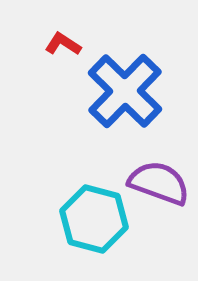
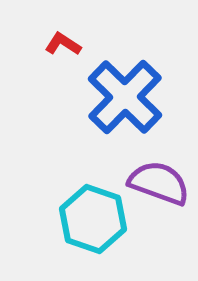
blue cross: moved 6 px down
cyan hexagon: moved 1 px left; rotated 4 degrees clockwise
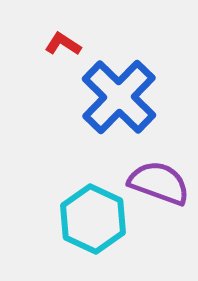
blue cross: moved 6 px left
cyan hexagon: rotated 6 degrees clockwise
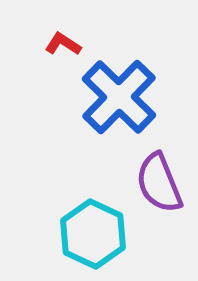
purple semicircle: rotated 132 degrees counterclockwise
cyan hexagon: moved 15 px down
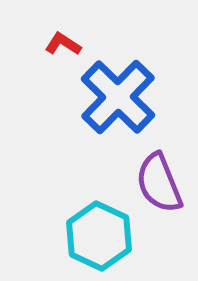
blue cross: moved 1 px left
cyan hexagon: moved 6 px right, 2 px down
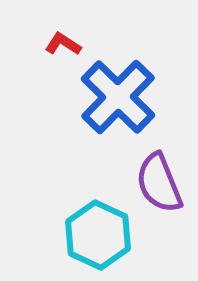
cyan hexagon: moved 1 px left, 1 px up
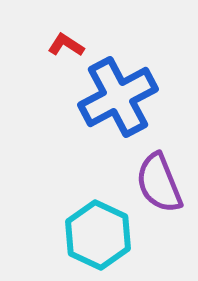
red L-shape: moved 3 px right, 1 px down
blue cross: rotated 18 degrees clockwise
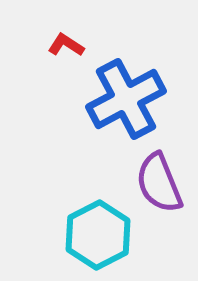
blue cross: moved 8 px right, 2 px down
cyan hexagon: rotated 8 degrees clockwise
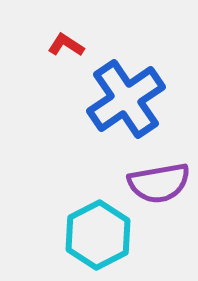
blue cross: rotated 6 degrees counterclockwise
purple semicircle: rotated 78 degrees counterclockwise
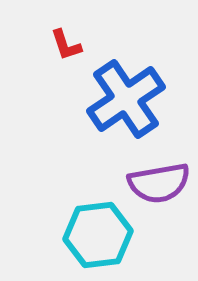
red L-shape: rotated 141 degrees counterclockwise
cyan hexagon: rotated 20 degrees clockwise
